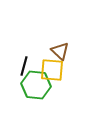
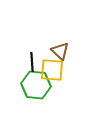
black line: moved 8 px right, 4 px up; rotated 18 degrees counterclockwise
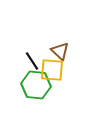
black line: moved 1 px up; rotated 30 degrees counterclockwise
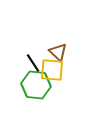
brown triangle: moved 2 px left, 1 px down
black line: moved 1 px right, 2 px down
